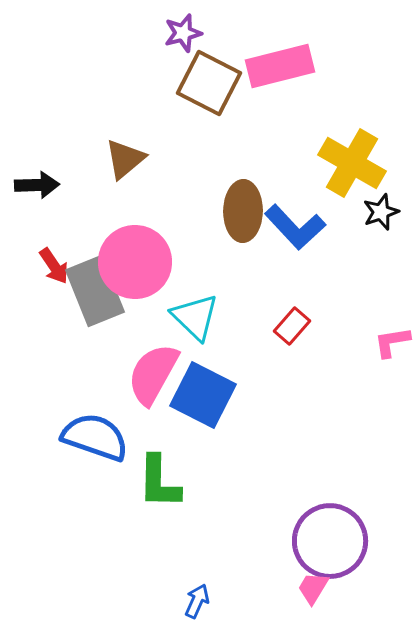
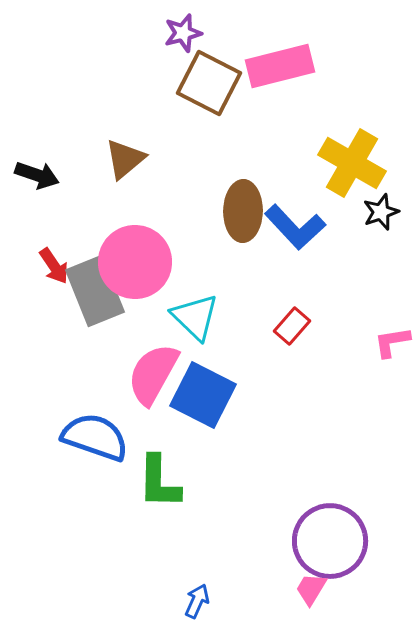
black arrow: moved 10 px up; rotated 21 degrees clockwise
pink trapezoid: moved 2 px left, 1 px down
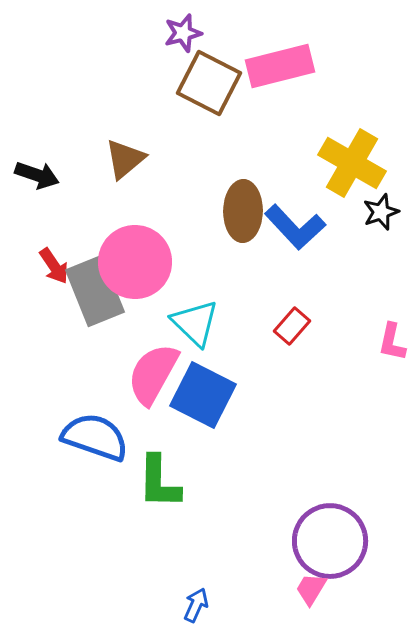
cyan triangle: moved 6 px down
pink L-shape: rotated 69 degrees counterclockwise
blue arrow: moved 1 px left, 4 px down
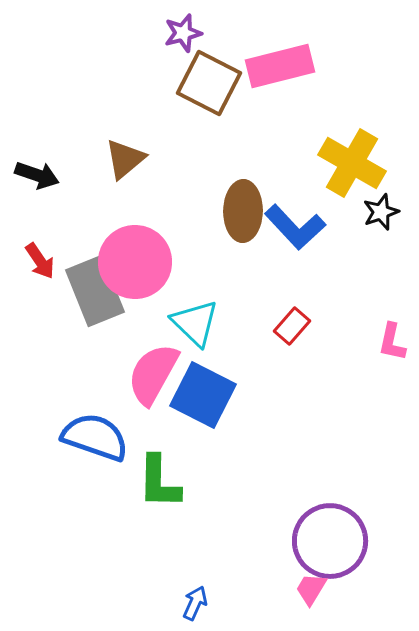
red arrow: moved 14 px left, 5 px up
blue arrow: moved 1 px left, 2 px up
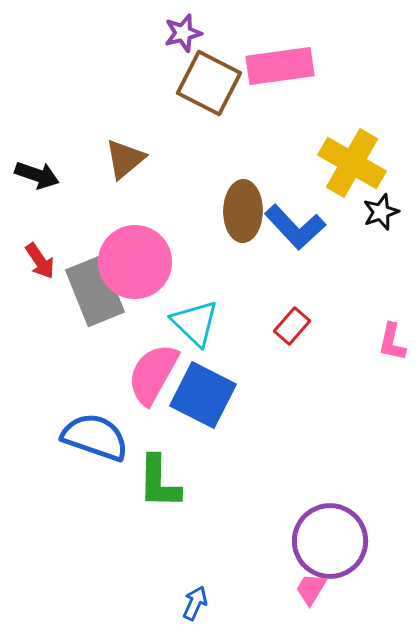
pink rectangle: rotated 6 degrees clockwise
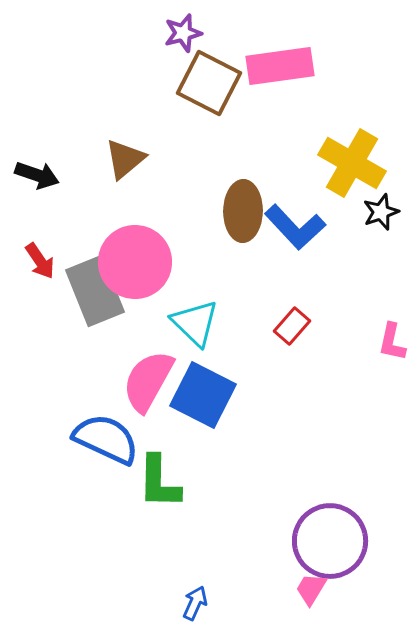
pink semicircle: moved 5 px left, 7 px down
blue semicircle: moved 11 px right, 2 px down; rotated 6 degrees clockwise
